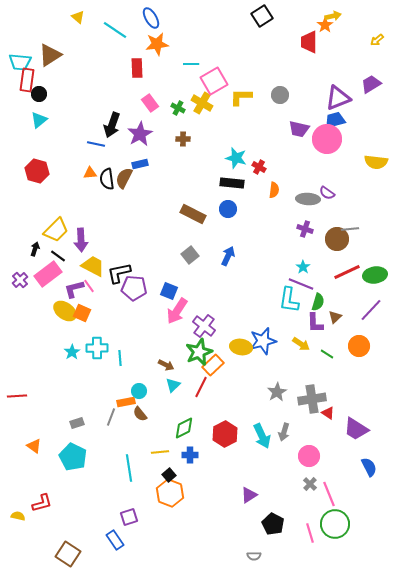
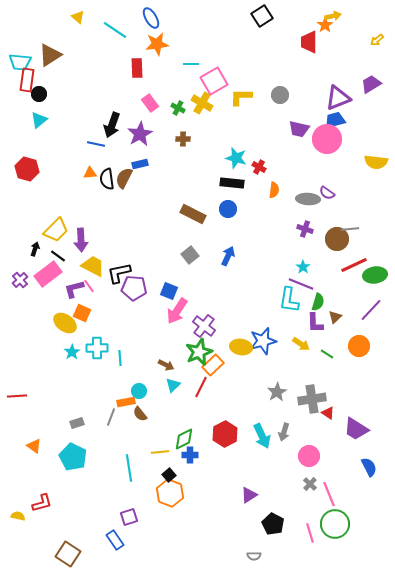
red hexagon at (37, 171): moved 10 px left, 2 px up
red line at (347, 272): moved 7 px right, 7 px up
yellow ellipse at (65, 311): moved 12 px down
green diamond at (184, 428): moved 11 px down
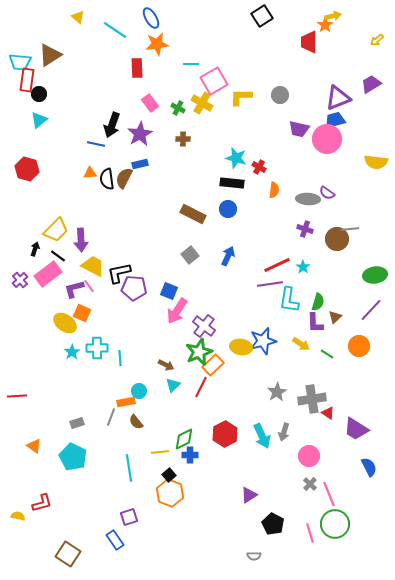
red line at (354, 265): moved 77 px left
purple line at (301, 284): moved 31 px left; rotated 30 degrees counterclockwise
brown semicircle at (140, 414): moved 4 px left, 8 px down
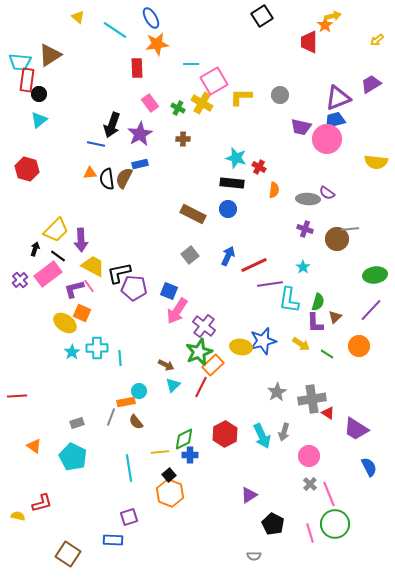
purple trapezoid at (299, 129): moved 2 px right, 2 px up
red line at (277, 265): moved 23 px left
blue rectangle at (115, 540): moved 2 px left; rotated 54 degrees counterclockwise
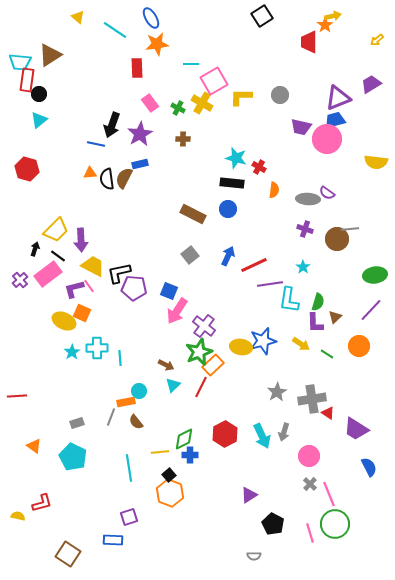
yellow ellipse at (65, 323): moved 1 px left, 2 px up; rotated 10 degrees counterclockwise
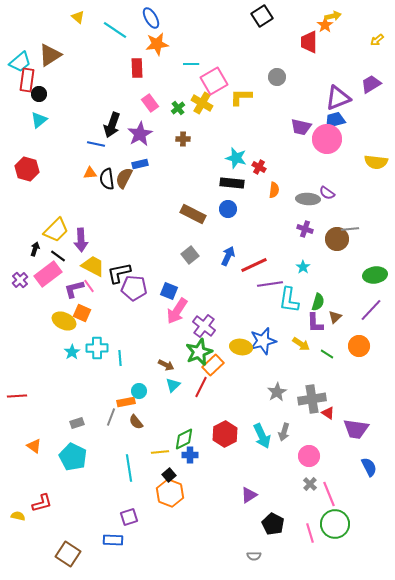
cyan trapezoid at (20, 62): rotated 45 degrees counterclockwise
gray circle at (280, 95): moved 3 px left, 18 px up
green cross at (178, 108): rotated 24 degrees clockwise
purple trapezoid at (356, 429): rotated 24 degrees counterclockwise
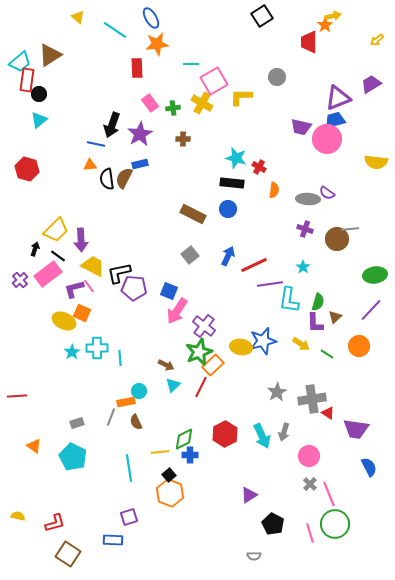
green cross at (178, 108): moved 5 px left; rotated 32 degrees clockwise
orange triangle at (90, 173): moved 8 px up
brown semicircle at (136, 422): rotated 14 degrees clockwise
red L-shape at (42, 503): moved 13 px right, 20 px down
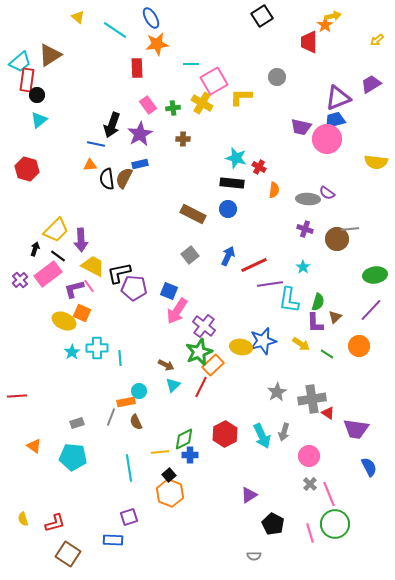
black circle at (39, 94): moved 2 px left, 1 px down
pink rectangle at (150, 103): moved 2 px left, 2 px down
cyan pentagon at (73, 457): rotated 20 degrees counterclockwise
yellow semicircle at (18, 516): moved 5 px right, 3 px down; rotated 120 degrees counterclockwise
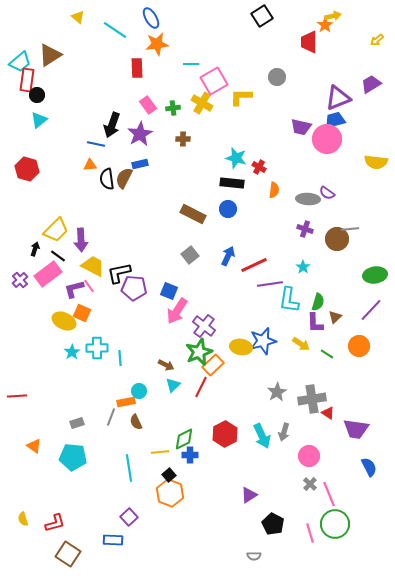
purple square at (129, 517): rotated 24 degrees counterclockwise
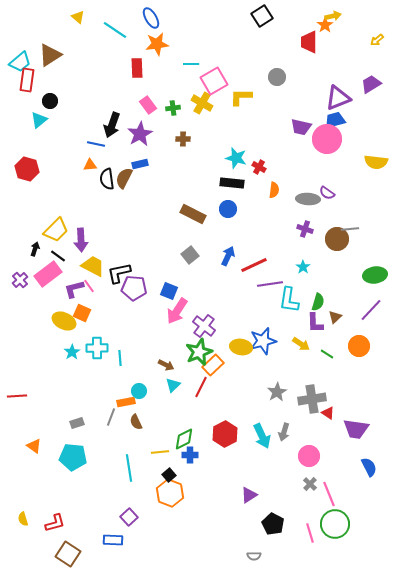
black circle at (37, 95): moved 13 px right, 6 px down
